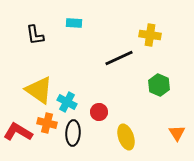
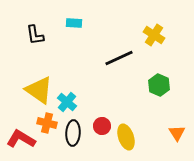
yellow cross: moved 4 px right; rotated 25 degrees clockwise
cyan cross: rotated 12 degrees clockwise
red circle: moved 3 px right, 14 px down
red L-shape: moved 3 px right, 7 px down
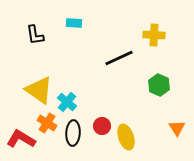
yellow cross: rotated 30 degrees counterclockwise
orange cross: rotated 18 degrees clockwise
orange triangle: moved 5 px up
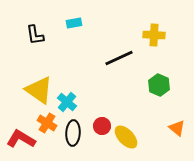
cyan rectangle: rotated 14 degrees counterclockwise
orange triangle: rotated 18 degrees counterclockwise
yellow ellipse: rotated 25 degrees counterclockwise
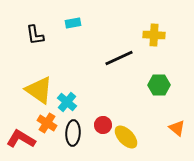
cyan rectangle: moved 1 px left
green hexagon: rotated 25 degrees counterclockwise
red circle: moved 1 px right, 1 px up
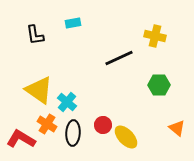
yellow cross: moved 1 px right, 1 px down; rotated 10 degrees clockwise
orange cross: moved 1 px down
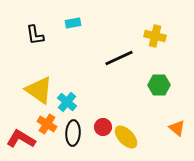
red circle: moved 2 px down
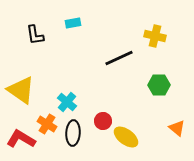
yellow triangle: moved 18 px left
red circle: moved 6 px up
yellow ellipse: rotated 10 degrees counterclockwise
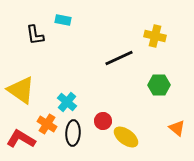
cyan rectangle: moved 10 px left, 3 px up; rotated 21 degrees clockwise
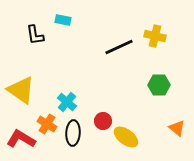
black line: moved 11 px up
